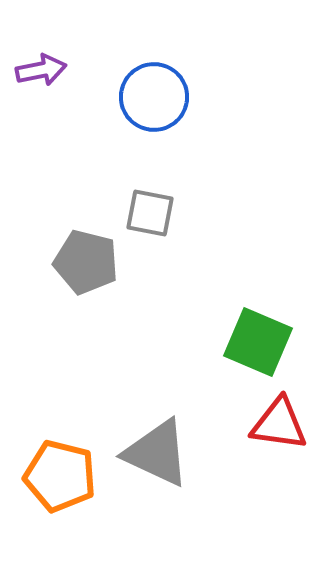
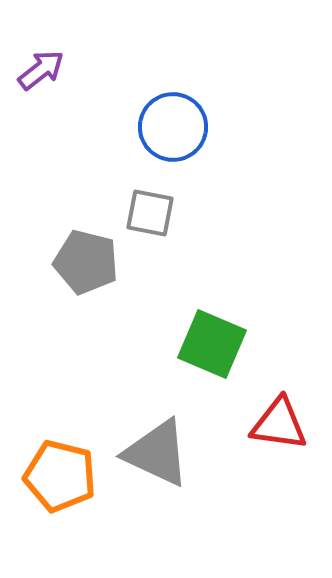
purple arrow: rotated 27 degrees counterclockwise
blue circle: moved 19 px right, 30 px down
green square: moved 46 px left, 2 px down
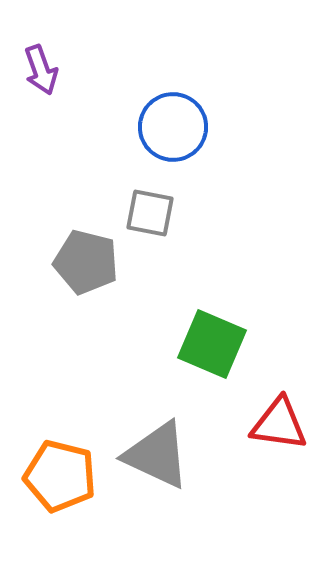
purple arrow: rotated 108 degrees clockwise
gray triangle: moved 2 px down
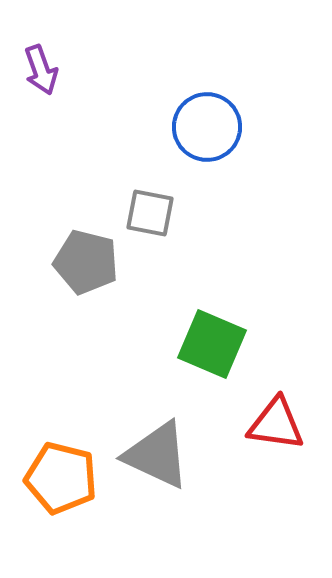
blue circle: moved 34 px right
red triangle: moved 3 px left
orange pentagon: moved 1 px right, 2 px down
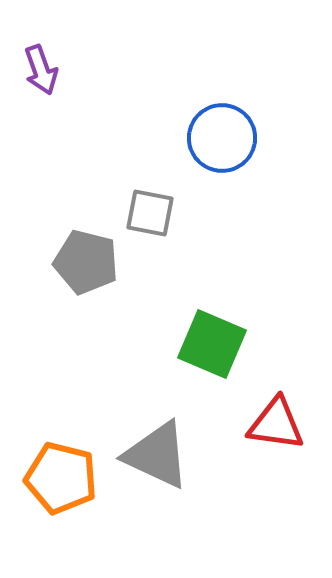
blue circle: moved 15 px right, 11 px down
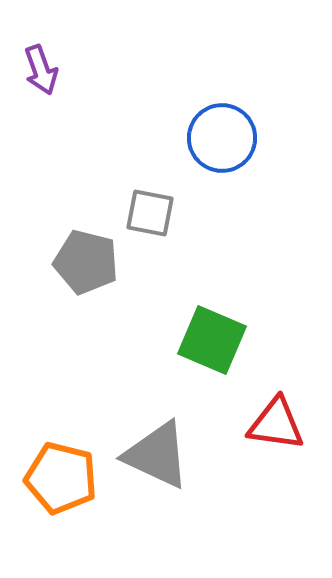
green square: moved 4 px up
